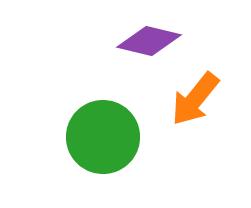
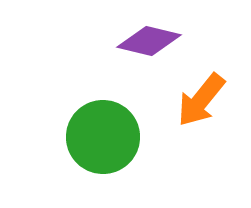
orange arrow: moved 6 px right, 1 px down
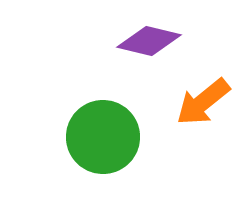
orange arrow: moved 2 px right, 2 px down; rotated 12 degrees clockwise
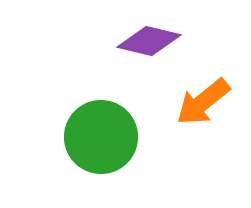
green circle: moved 2 px left
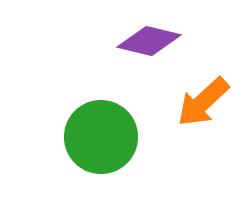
orange arrow: rotated 4 degrees counterclockwise
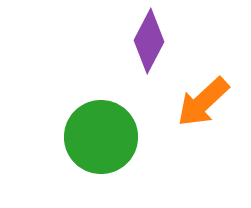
purple diamond: rotated 76 degrees counterclockwise
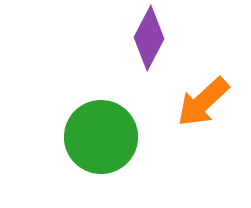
purple diamond: moved 3 px up
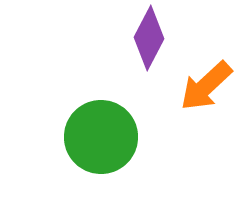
orange arrow: moved 3 px right, 16 px up
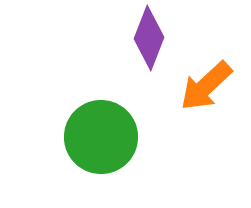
purple diamond: rotated 6 degrees counterclockwise
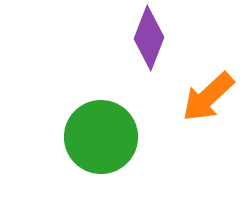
orange arrow: moved 2 px right, 11 px down
